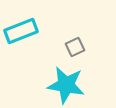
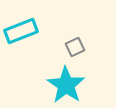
cyan star: rotated 24 degrees clockwise
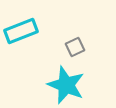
cyan star: rotated 12 degrees counterclockwise
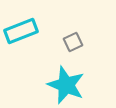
gray square: moved 2 px left, 5 px up
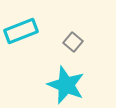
gray square: rotated 24 degrees counterclockwise
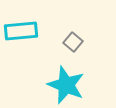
cyan rectangle: rotated 16 degrees clockwise
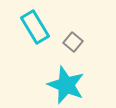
cyan rectangle: moved 14 px right, 4 px up; rotated 64 degrees clockwise
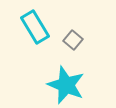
gray square: moved 2 px up
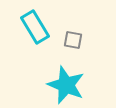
gray square: rotated 30 degrees counterclockwise
